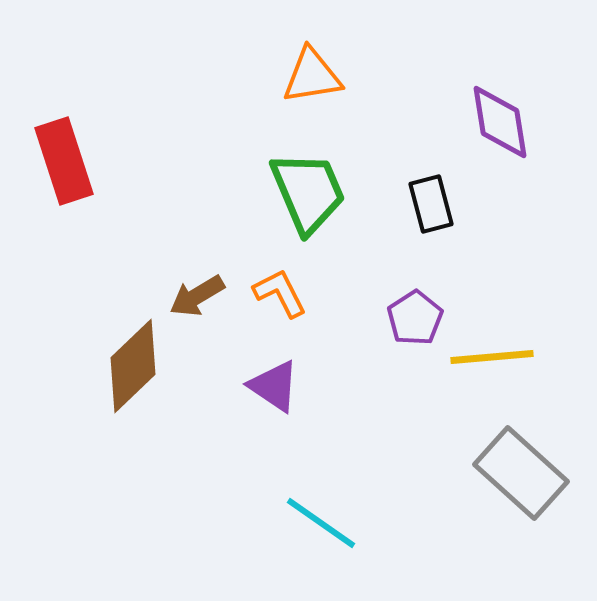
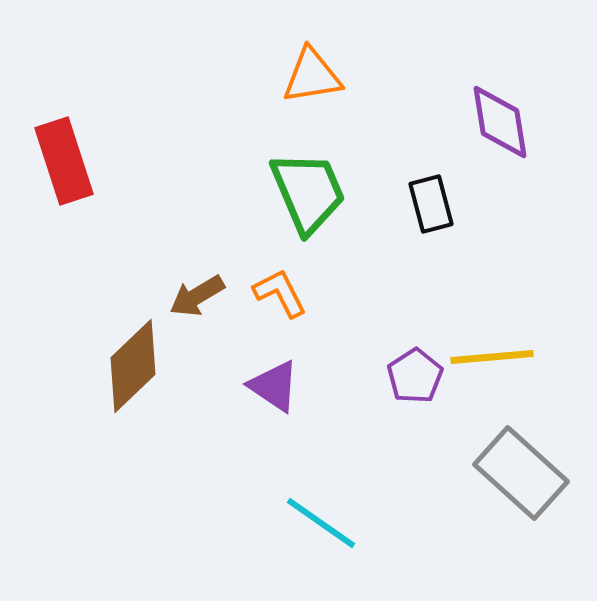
purple pentagon: moved 58 px down
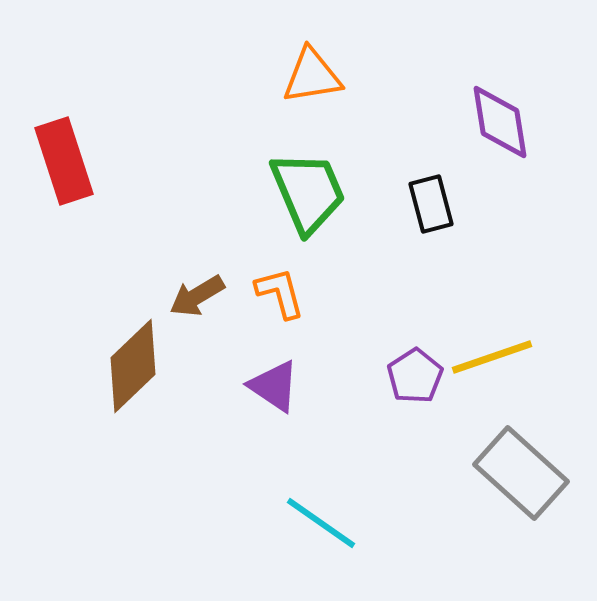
orange L-shape: rotated 12 degrees clockwise
yellow line: rotated 14 degrees counterclockwise
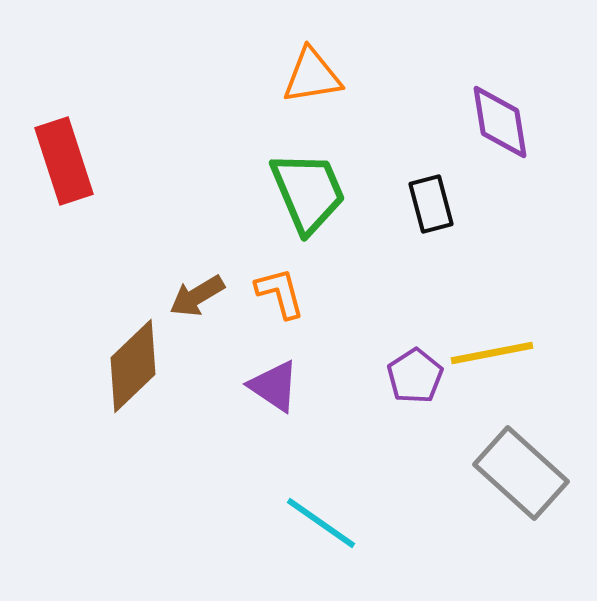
yellow line: moved 4 px up; rotated 8 degrees clockwise
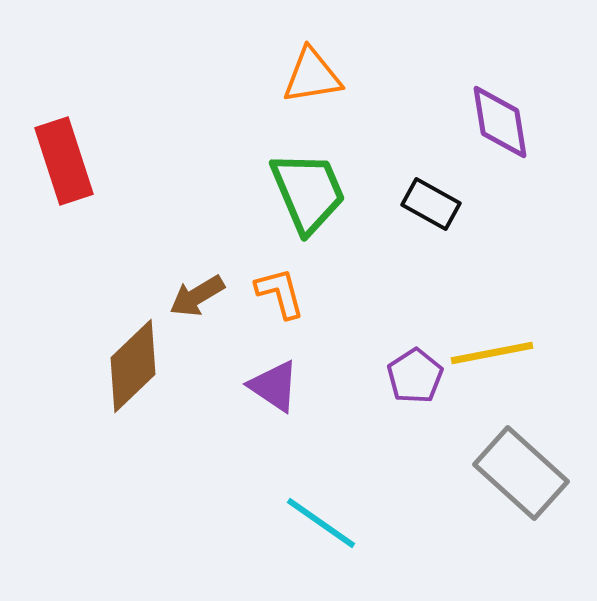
black rectangle: rotated 46 degrees counterclockwise
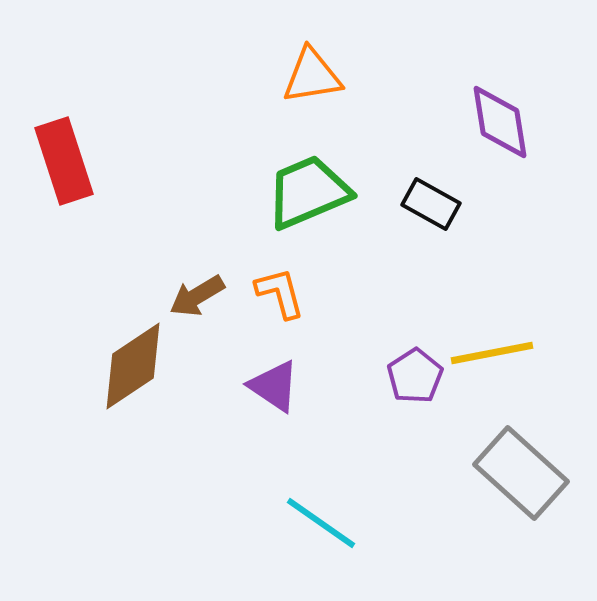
green trapezoid: rotated 90 degrees counterclockwise
brown diamond: rotated 10 degrees clockwise
